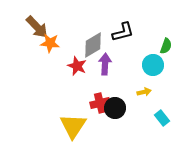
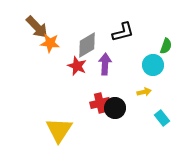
gray diamond: moved 6 px left
yellow triangle: moved 14 px left, 4 px down
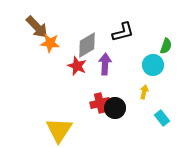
yellow arrow: rotated 64 degrees counterclockwise
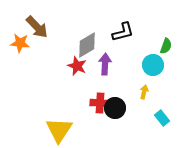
orange star: moved 30 px left
red cross: rotated 18 degrees clockwise
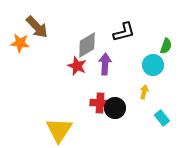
black L-shape: moved 1 px right
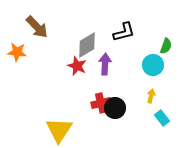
orange star: moved 3 px left, 9 px down
yellow arrow: moved 7 px right, 4 px down
red cross: moved 1 px right; rotated 18 degrees counterclockwise
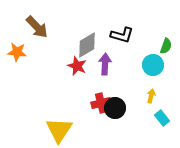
black L-shape: moved 2 px left, 3 px down; rotated 30 degrees clockwise
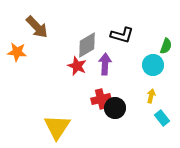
red cross: moved 4 px up
yellow triangle: moved 2 px left, 3 px up
